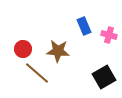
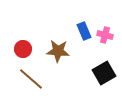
blue rectangle: moved 5 px down
pink cross: moved 4 px left
brown line: moved 6 px left, 6 px down
black square: moved 4 px up
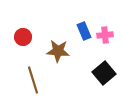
pink cross: rotated 21 degrees counterclockwise
red circle: moved 12 px up
black square: rotated 10 degrees counterclockwise
brown line: moved 2 px right, 1 px down; rotated 32 degrees clockwise
